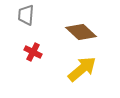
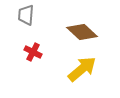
brown diamond: moved 1 px right
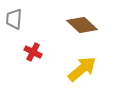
gray trapezoid: moved 12 px left, 4 px down
brown diamond: moved 7 px up
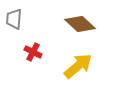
brown diamond: moved 2 px left, 1 px up
yellow arrow: moved 4 px left, 3 px up
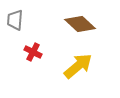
gray trapezoid: moved 1 px right, 1 px down
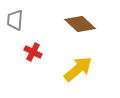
yellow arrow: moved 3 px down
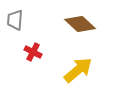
yellow arrow: moved 1 px down
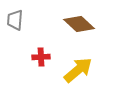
brown diamond: moved 1 px left
red cross: moved 8 px right, 5 px down; rotated 30 degrees counterclockwise
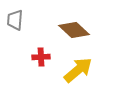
brown diamond: moved 5 px left, 6 px down
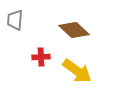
yellow arrow: moved 1 px left, 1 px down; rotated 76 degrees clockwise
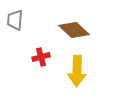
red cross: rotated 12 degrees counterclockwise
yellow arrow: rotated 56 degrees clockwise
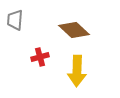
red cross: moved 1 px left
